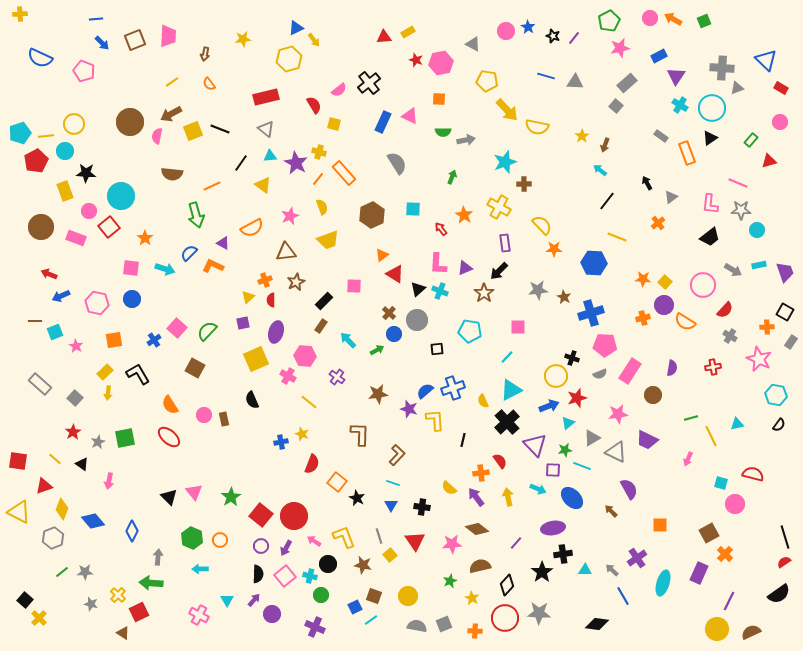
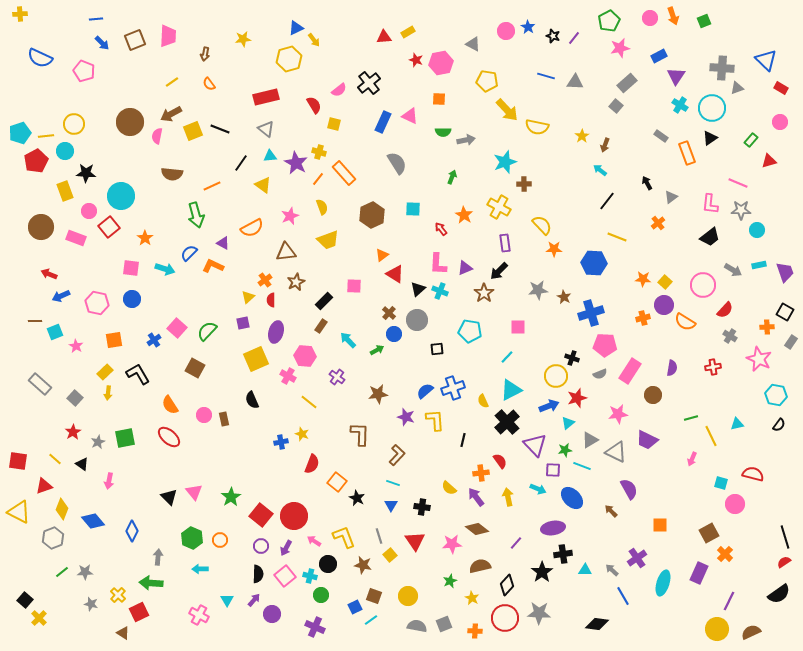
orange arrow at (673, 19): moved 3 px up; rotated 138 degrees counterclockwise
orange cross at (265, 280): rotated 16 degrees counterclockwise
purple star at (409, 409): moved 3 px left, 8 px down
gray triangle at (592, 438): moved 2 px left, 2 px down
pink arrow at (688, 459): moved 4 px right
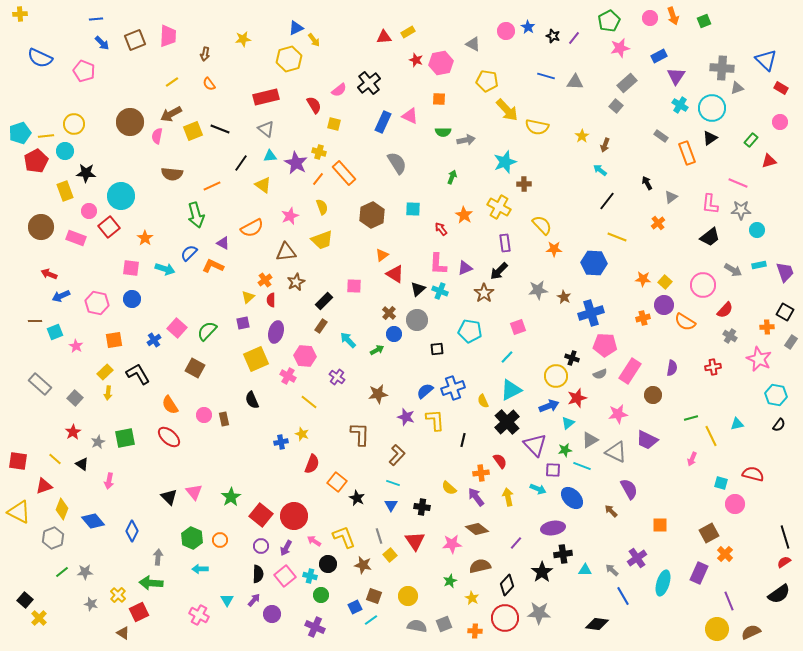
yellow trapezoid at (328, 240): moved 6 px left
pink square at (518, 327): rotated 21 degrees counterclockwise
purple line at (729, 601): rotated 48 degrees counterclockwise
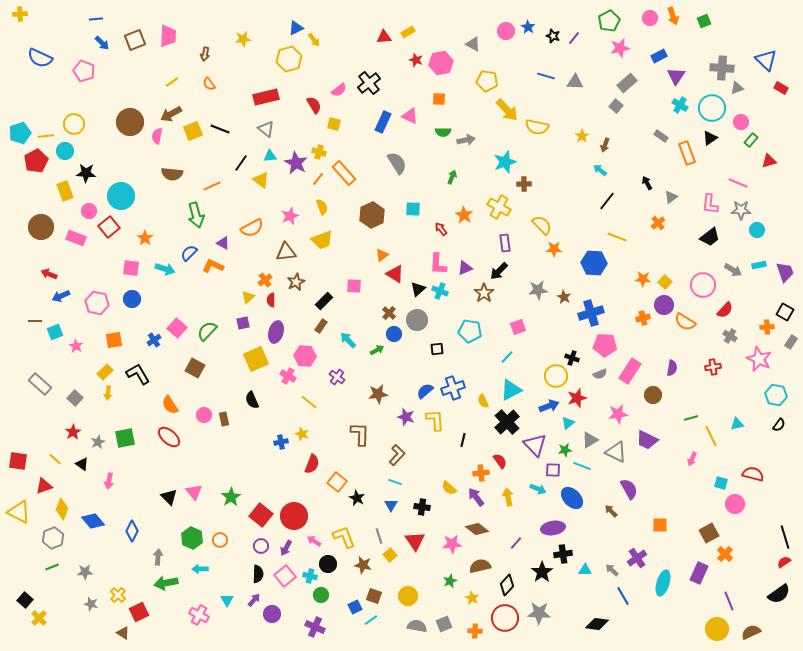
pink circle at (780, 122): moved 39 px left
yellow triangle at (263, 185): moved 2 px left, 5 px up
cyan line at (393, 483): moved 2 px right, 1 px up
green line at (62, 572): moved 10 px left, 5 px up; rotated 16 degrees clockwise
green arrow at (151, 583): moved 15 px right; rotated 15 degrees counterclockwise
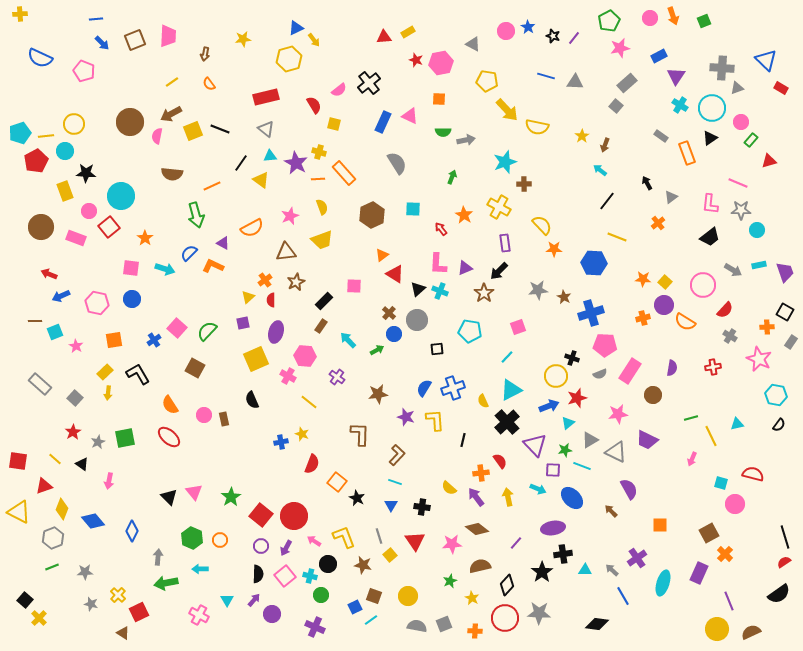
orange line at (318, 179): rotated 48 degrees clockwise
blue semicircle at (425, 391): moved 1 px left, 3 px up; rotated 18 degrees counterclockwise
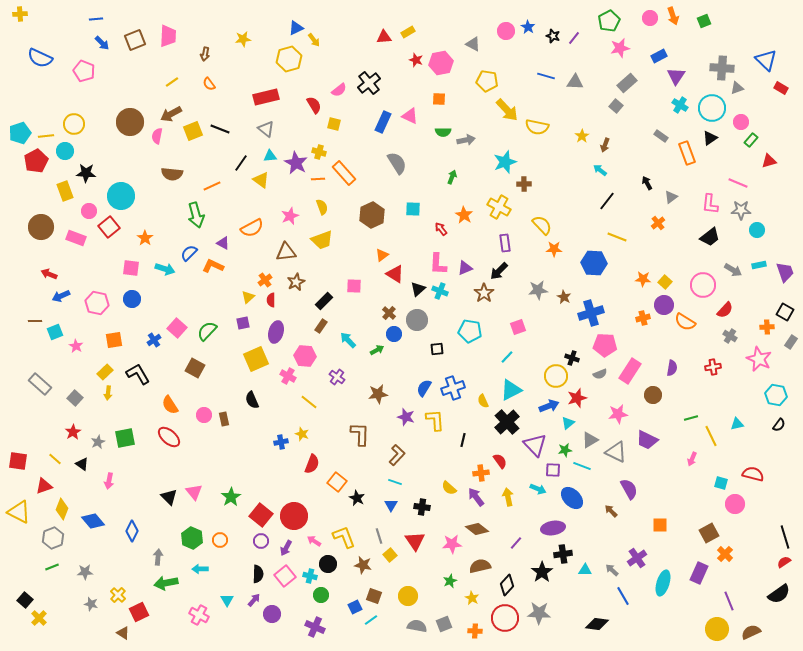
purple circle at (261, 546): moved 5 px up
